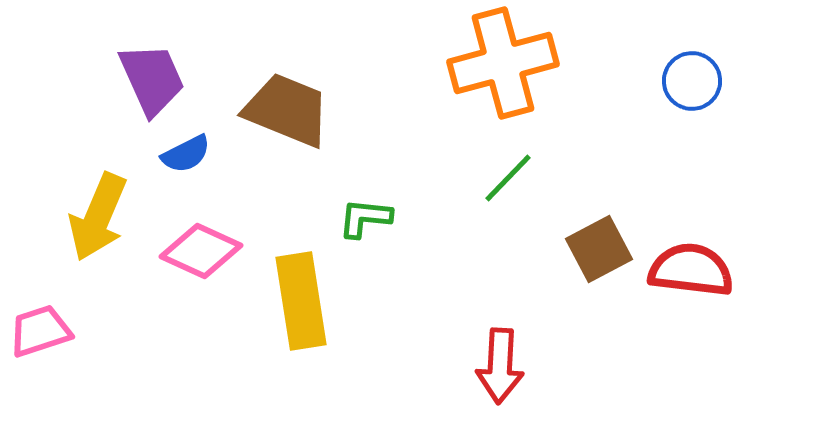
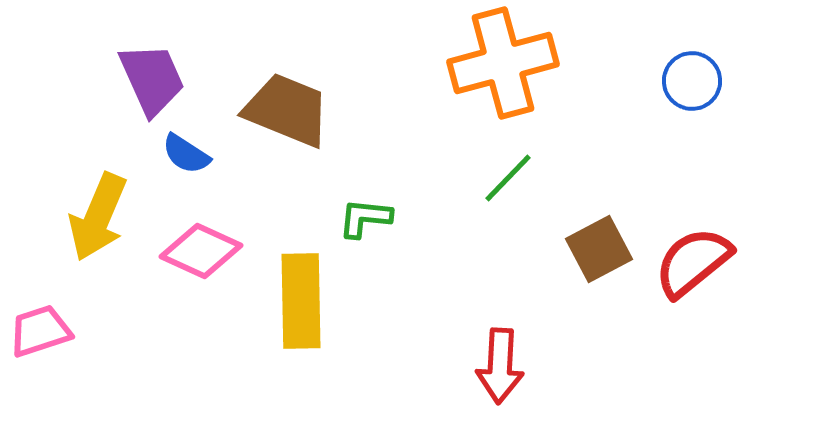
blue semicircle: rotated 60 degrees clockwise
red semicircle: moved 2 px right, 8 px up; rotated 46 degrees counterclockwise
yellow rectangle: rotated 8 degrees clockwise
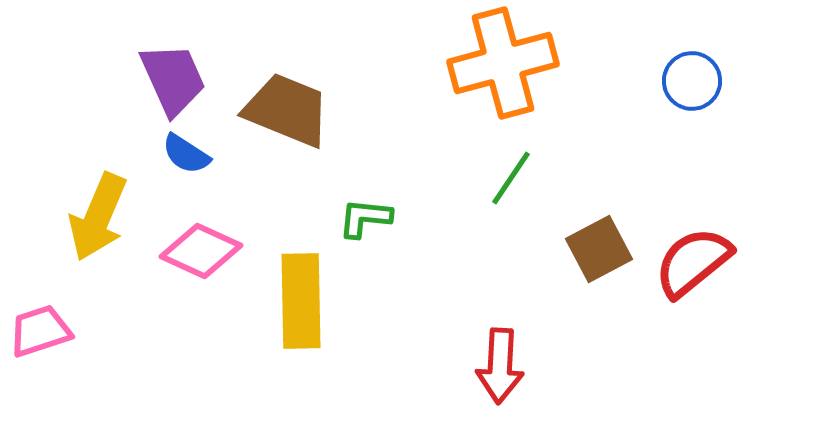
purple trapezoid: moved 21 px right
green line: moved 3 px right; rotated 10 degrees counterclockwise
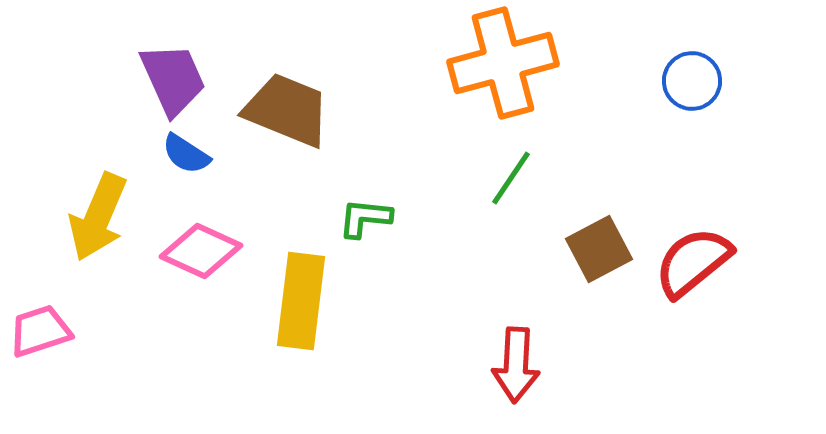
yellow rectangle: rotated 8 degrees clockwise
red arrow: moved 16 px right, 1 px up
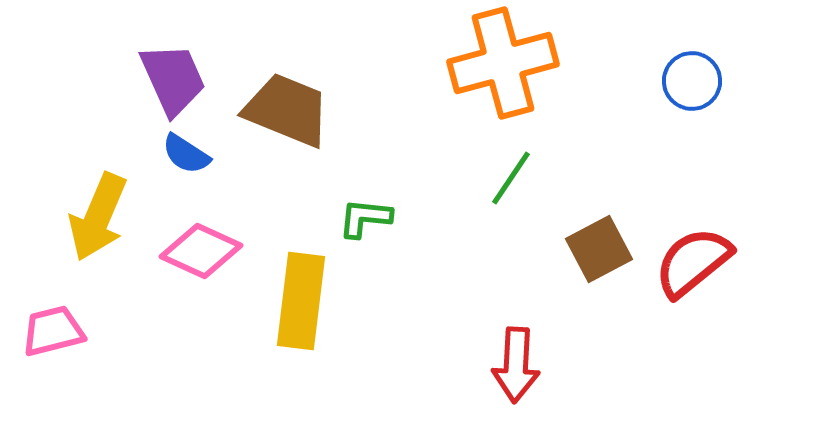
pink trapezoid: moved 13 px right; rotated 4 degrees clockwise
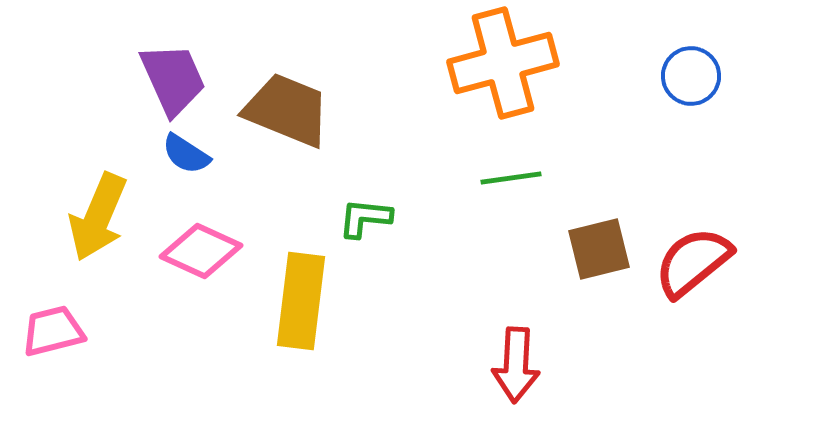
blue circle: moved 1 px left, 5 px up
green line: rotated 48 degrees clockwise
brown square: rotated 14 degrees clockwise
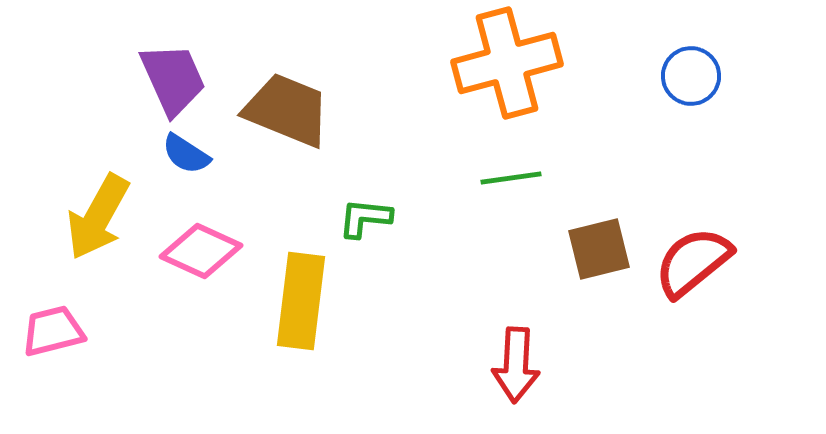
orange cross: moved 4 px right
yellow arrow: rotated 6 degrees clockwise
